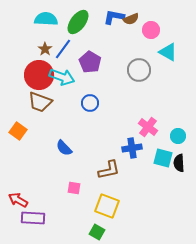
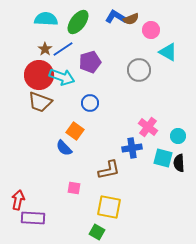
blue L-shape: moved 2 px right; rotated 20 degrees clockwise
blue line: rotated 20 degrees clockwise
purple pentagon: rotated 25 degrees clockwise
orange square: moved 57 px right
red arrow: rotated 72 degrees clockwise
yellow square: moved 2 px right, 1 px down; rotated 10 degrees counterclockwise
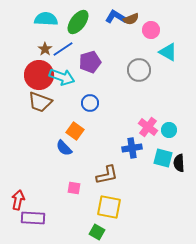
cyan circle: moved 9 px left, 6 px up
brown L-shape: moved 2 px left, 5 px down
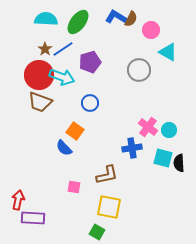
brown semicircle: rotated 42 degrees counterclockwise
pink square: moved 1 px up
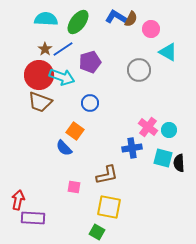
pink circle: moved 1 px up
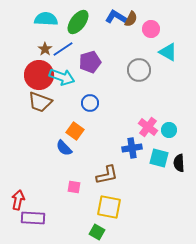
cyan square: moved 4 px left
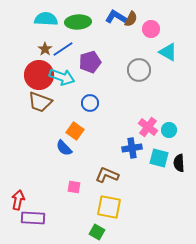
green ellipse: rotated 50 degrees clockwise
brown L-shape: rotated 145 degrees counterclockwise
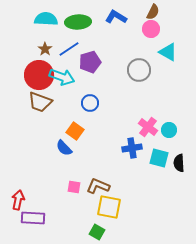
brown semicircle: moved 22 px right, 7 px up
blue line: moved 6 px right
brown L-shape: moved 9 px left, 11 px down
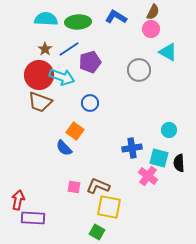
pink cross: moved 49 px down
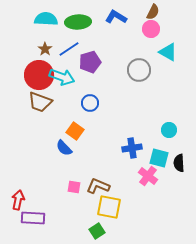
green square: moved 1 px up; rotated 28 degrees clockwise
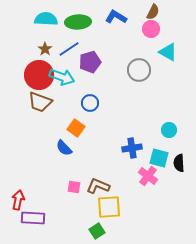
orange square: moved 1 px right, 3 px up
yellow square: rotated 15 degrees counterclockwise
